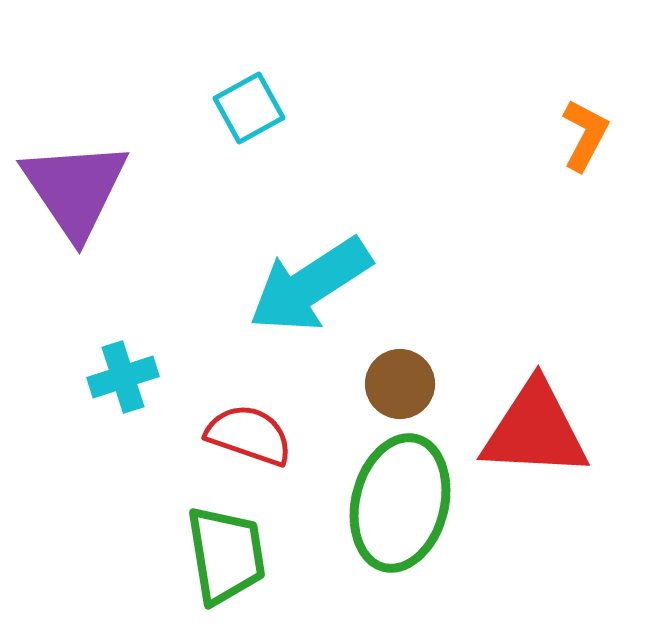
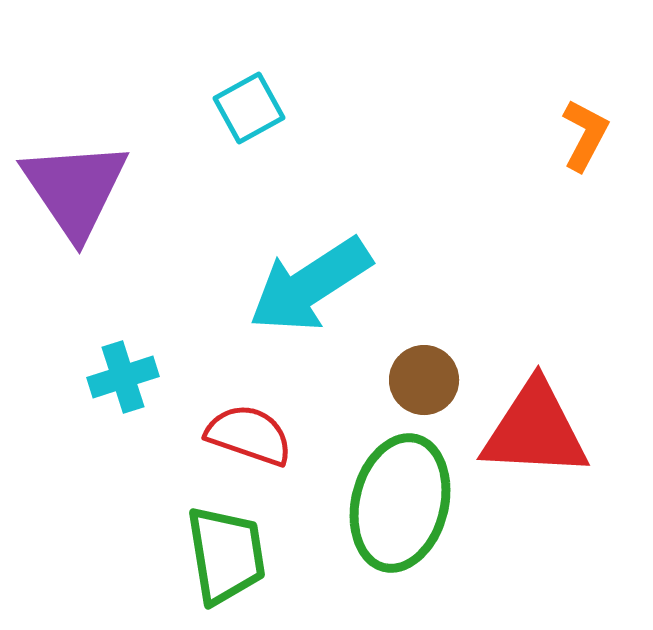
brown circle: moved 24 px right, 4 px up
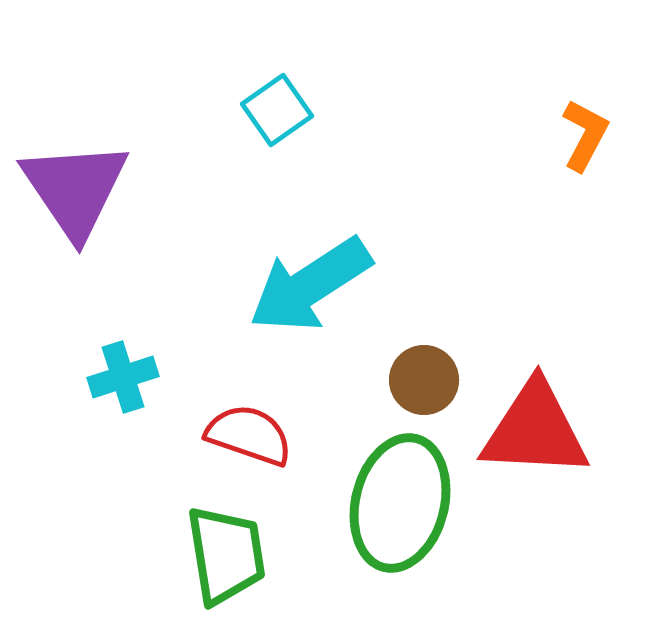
cyan square: moved 28 px right, 2 px down; rotated 6 degrees counterclockwise
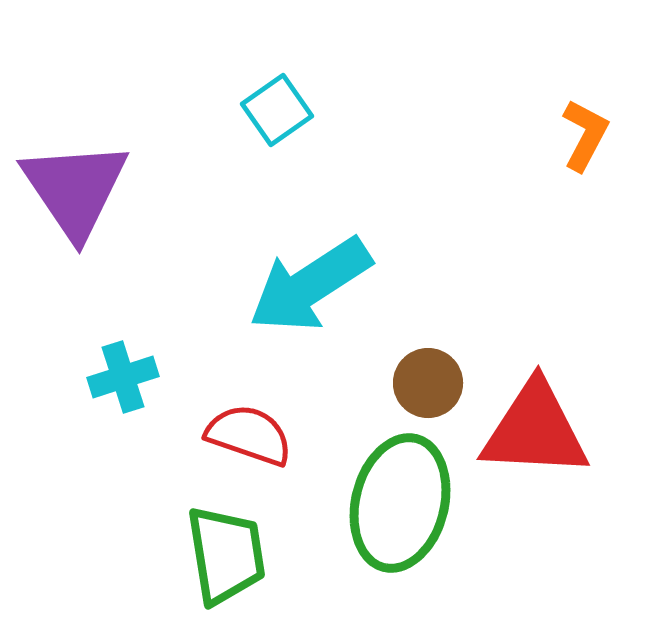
brown circle: moved 4 px right, 3 px down
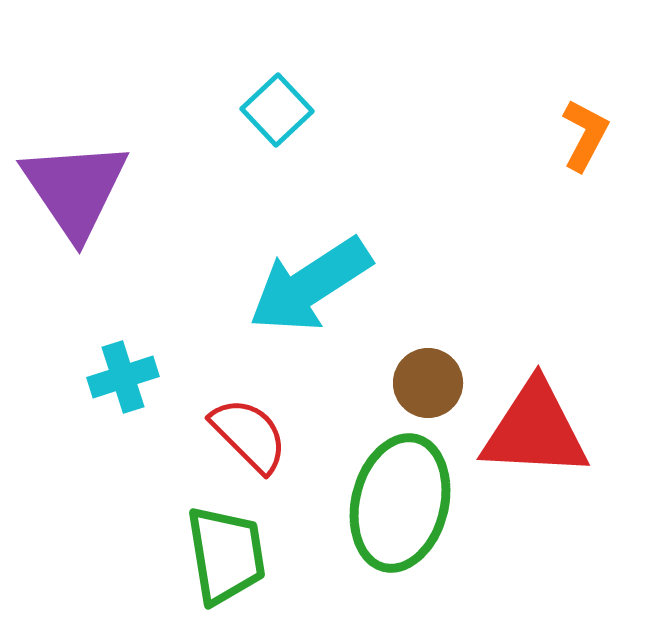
cyan square: rotated 8 degrees counterclockwise
red semicircle: rotated 26 degrees clockwise
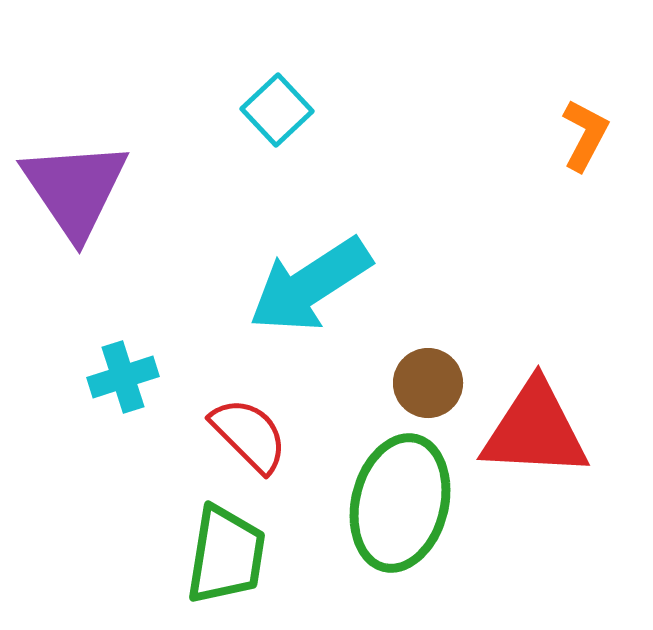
green trapezoid: rotated 18 degrees clockwise
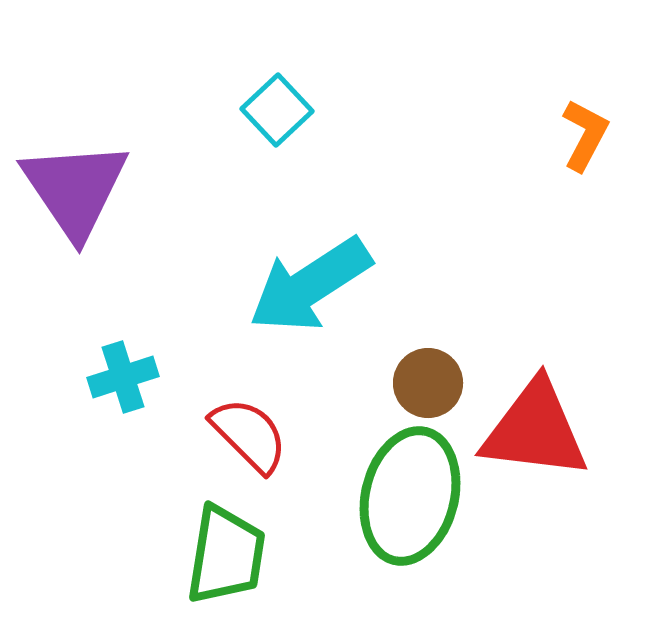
red triangle: rotated 4 degrees clockwise
green ellipse: moved 10 px right, 7 px up
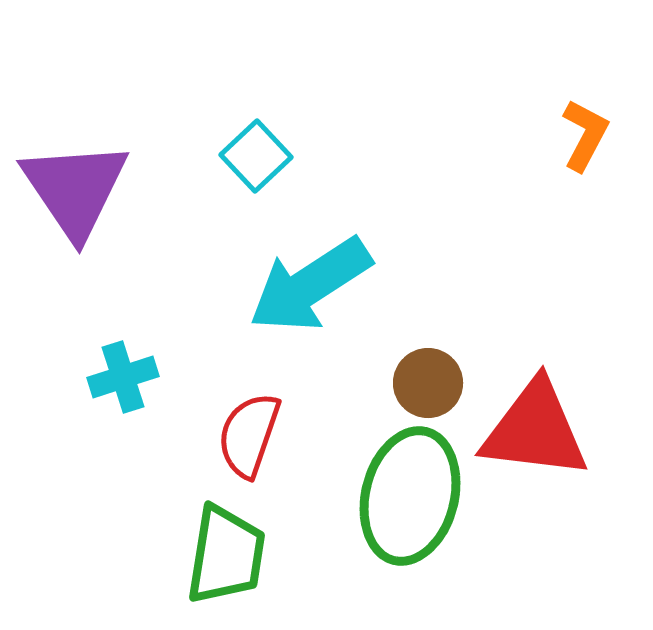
cyan square: moved 21 px left, 46 px down
red semicircle: rotated 116 degrees counterclockwise
